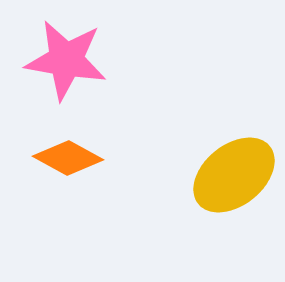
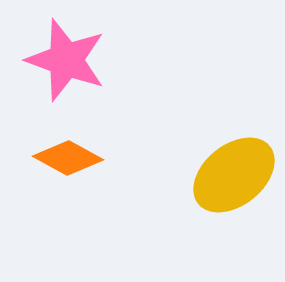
pink star: rotated 10 degrees clockwise
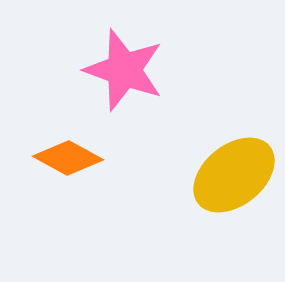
pink star: moved 58 px right, 10 px down
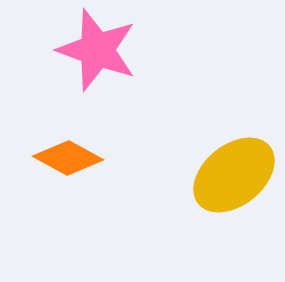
pink star: moved 27 px left, 20 px up
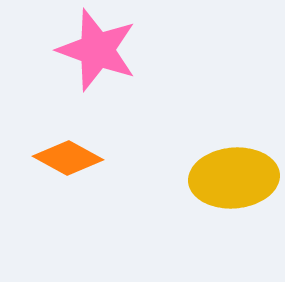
yellow ellipse: moved 3 px down; rotated 34 degrees clockwise
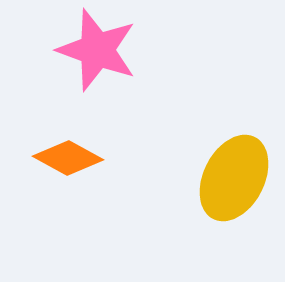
yellow ellipse: rotated 58 degrees counterclockwise
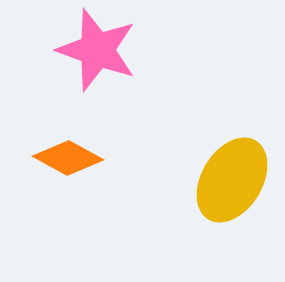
yellow ellipse: moved 2 px left, 2 px down; rotated 4 degrees clockwise
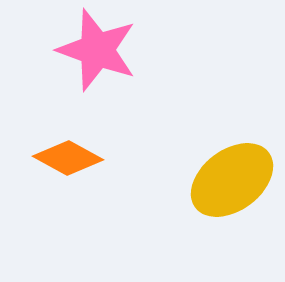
yellow ellipse: rotated 22 degrees clockwise
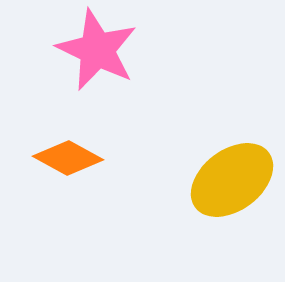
pink star: rotated 6 degrees clockwise
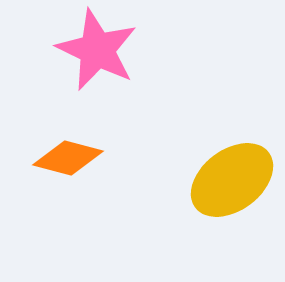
orange diamond: rotated 14 degrees counterclockwise
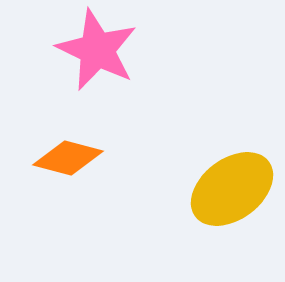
yellow ellipse: moved 9 px down
